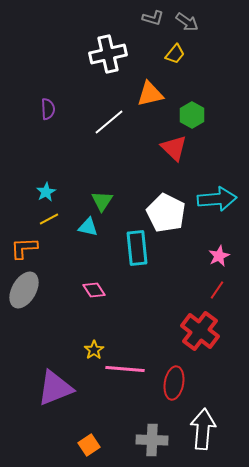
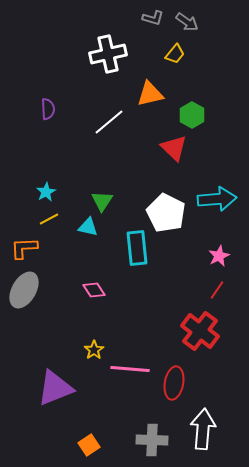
pink line: moved 5 px right
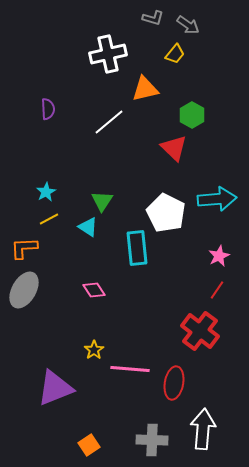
gray arrow: moved 1 px right, 3 px down
orange triangle: moved 5 px left, 5 px up
cyan triangle: rotated 20 degrees clockwise
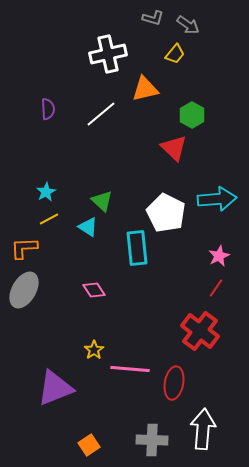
white line: moved 8 px left, 8 px up
green triangle: rotated 20 degrees counterclockwise
red line: moved 1 px left, 2 px up
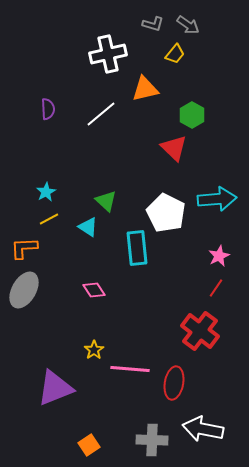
gray L-shape: moved 6 px down
green triangle: moved 4 px right
white arrow: rotated 84 degrees counterclockwise
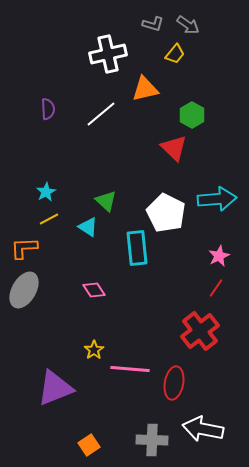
red cross: rotated 15 degrees clockwise
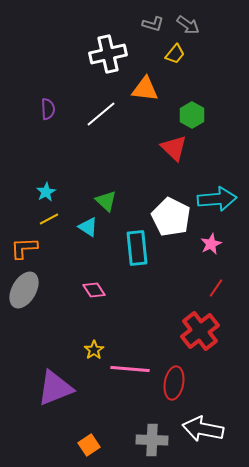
orange triangle: rotated 20 degrees clockwise
white pentagon: moved 5 px right, 4 px down
pink star: moved 8 px left, 12 px up
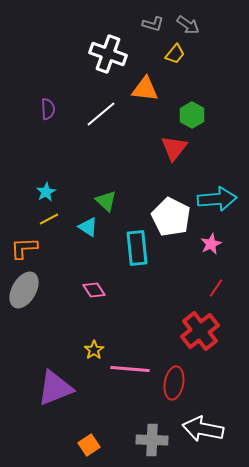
white cross: rotated 33 degrees clockwise
red triangle: rotated 24 degrees clockwise
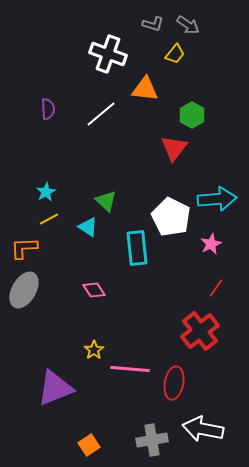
gray cross: rotated 12 degrees counterclockwise
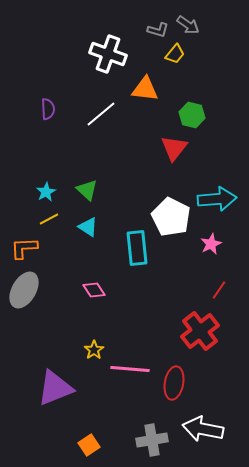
gray L-shape: moved 5 px right, 6 px down
green hexagon: rotated 15 degrees counterclockwise
green triangle: moved 19 px left, 11 px up
red line: moved 3 px right, 2 px down
